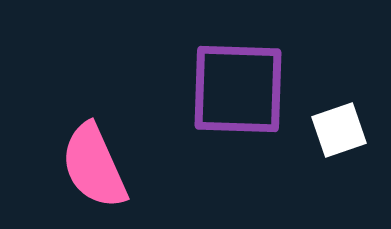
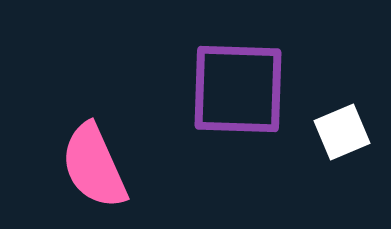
white square: moved 3 px right, 2 px down; rotated 4 degrees counterclockwise
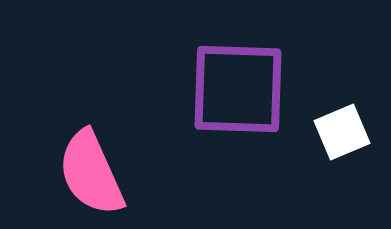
pink semicircle: moved 3 px left, 7 px down
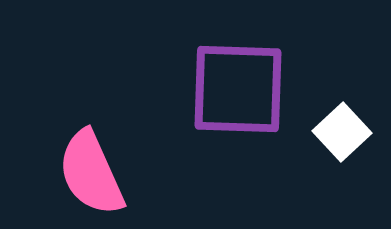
white square: rotated 20 degrees counterclockwise
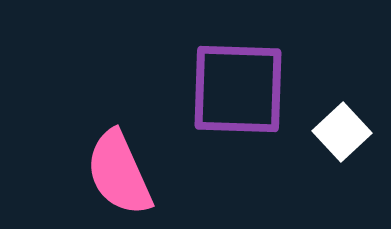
pink semicircle: moved 28 px right
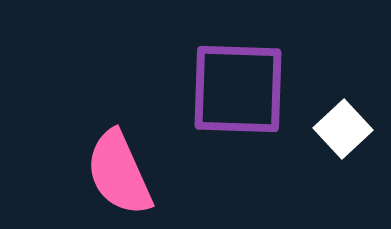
white square: moved 1 px right, 3 px up
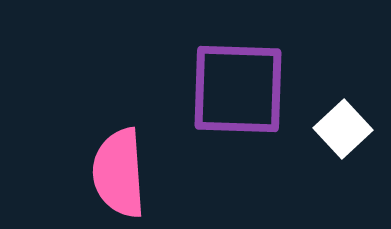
pink semicircle: rotated 20 degrees clockwise
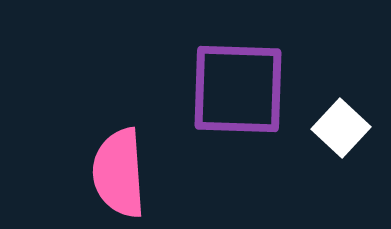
white square: moved 2 px left, 1 px up; rotated 4 degrees counterclockwise
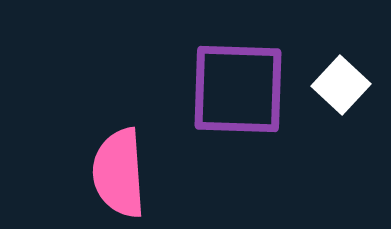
white square: moved 43 px up
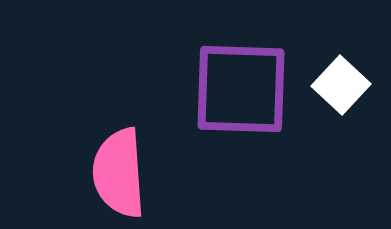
purple square: moved 3 px right
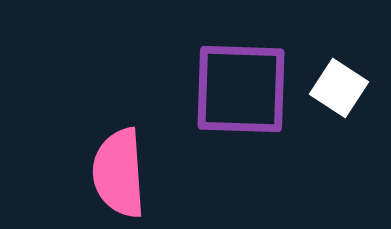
white square: moved 2 px left, 3 px down; rotated 10 degrees counterclockwise
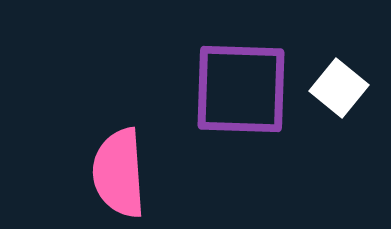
white square: rotated 6 degrees clockwise
